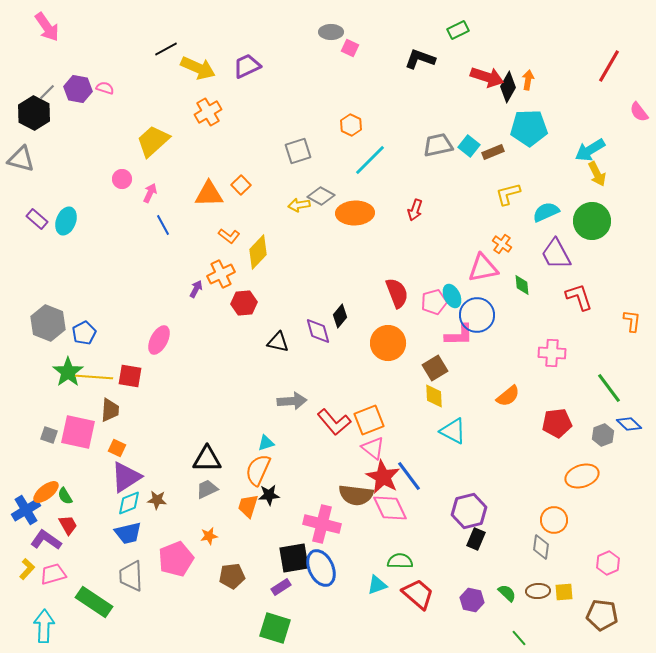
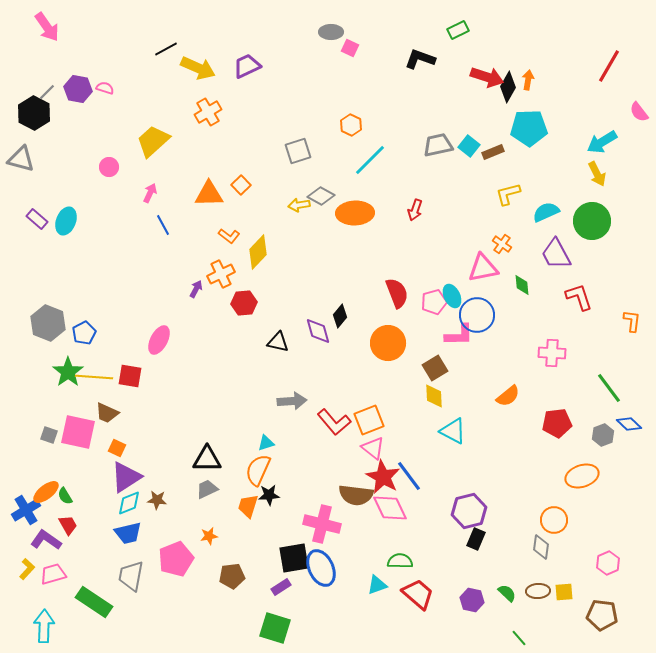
cyan arrow at (590, 150): moved 12 px right, 8 px up
pink circle at (122, 179): moved 13 px left, 12 px up
brown trapezoid at (110, 410): moved 3 px left, 3 px down; rotated 110 degrees clockwise
gray trapezoid at (131, 576): rotated 12 degrees clockwise
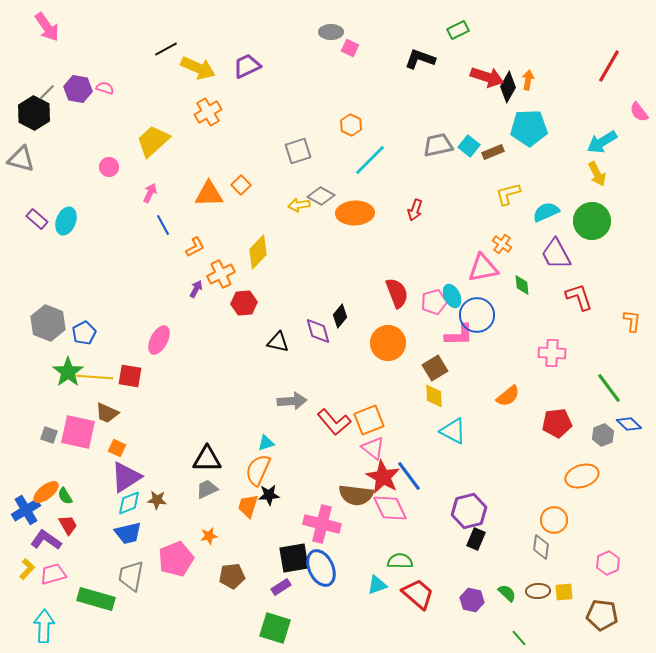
orange L-shape at (229, 236): moved 34 px left, 11 px down; rotated 65 degrees counterclockwise
green rectangle at (94, 602): moved 2 px right, 3 px up; rotated 18 degrees counterclockwise
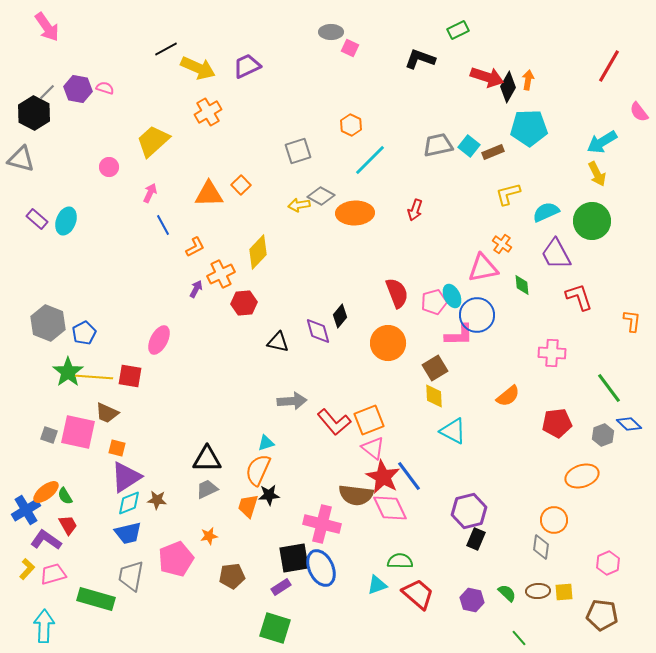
orange square at (117, 448): rotated 12 degrees counterclockwise
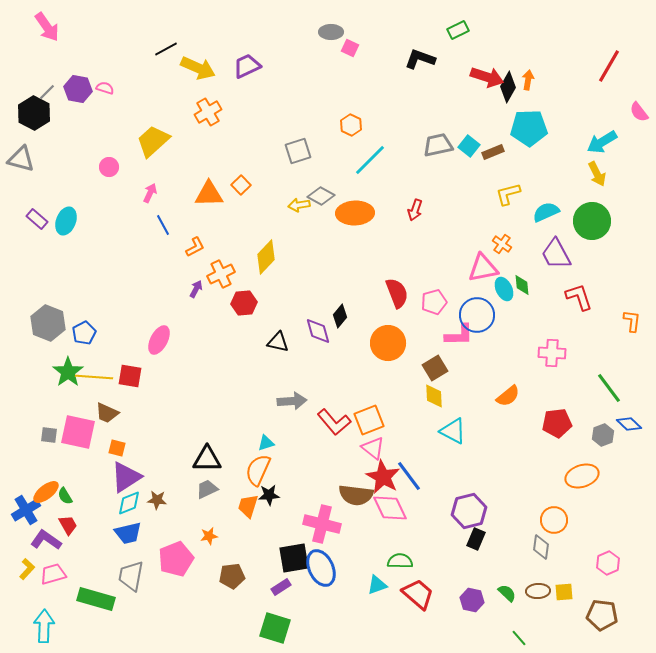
yellow diamond at (258, 252): moved 8 px right, 5 px down
cyan ellipse at (452, 296): moved 52 px right, 7 px up
gray square at (49, 435): rotated 12 degrees counterclockwise
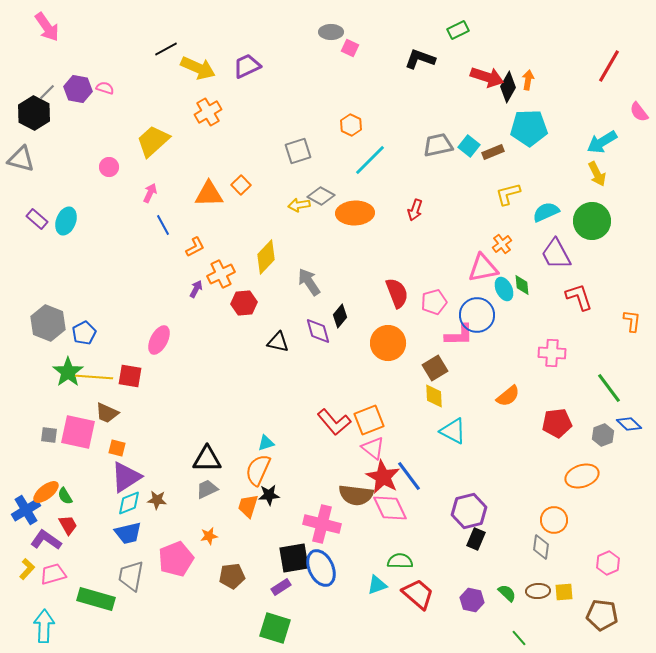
orange cross at (502, 244): rotated 18 degrees clockwise
gray arrow at (292, 401): moved 17 px right, 119 px up; rotated 120 degrees counterclockwise
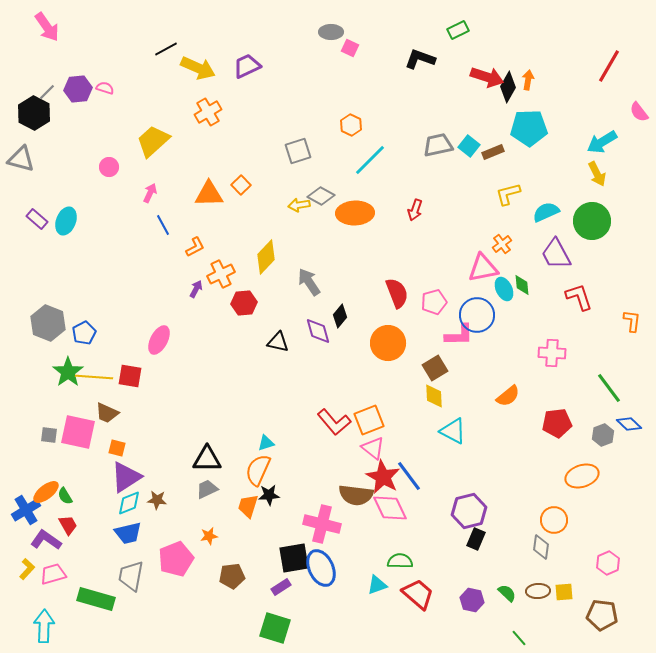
purple hexagon at (78, 89): rotated 16 degrees counterclockwise
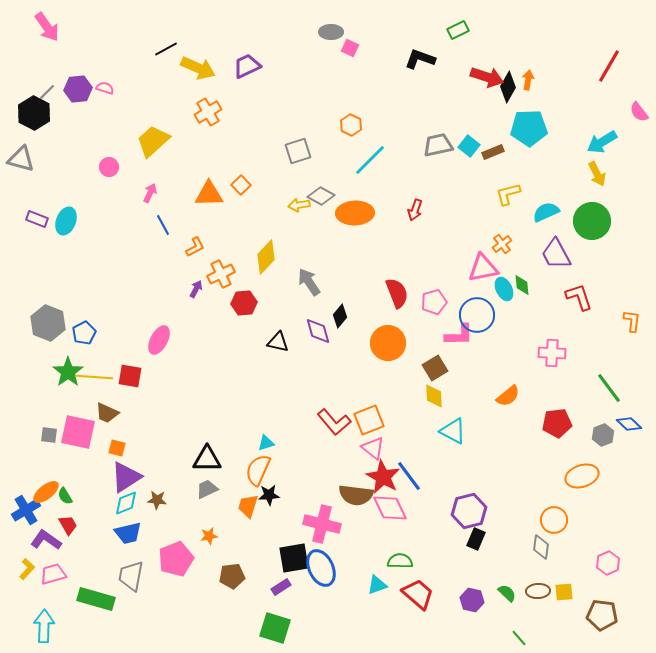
purple rectangle at (37, 219): rotated 20 degrees counterclockwise
cyan diamond at (129, 503): moved 3 px left
